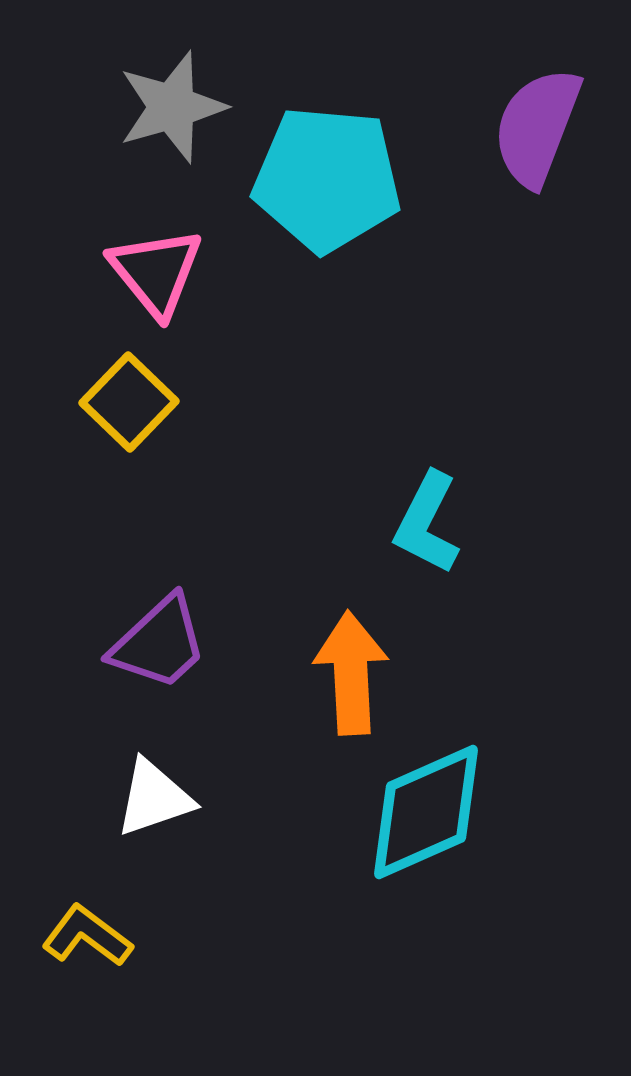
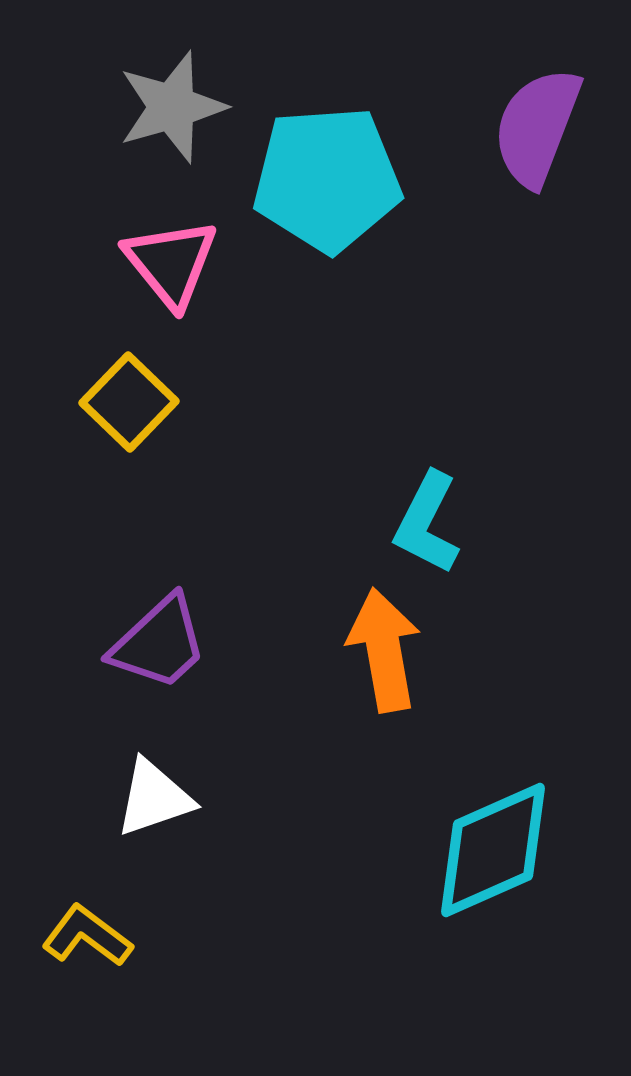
cyan pentagon: rotated 9 degrees counterclockwise
pink triangle: moved 15 px right, 9 px up
orange arrow: moved 33 px right, 23 px up; rotated 7 degrees counterclockwise
cyan diamond: moved 67 px right, 38 px down
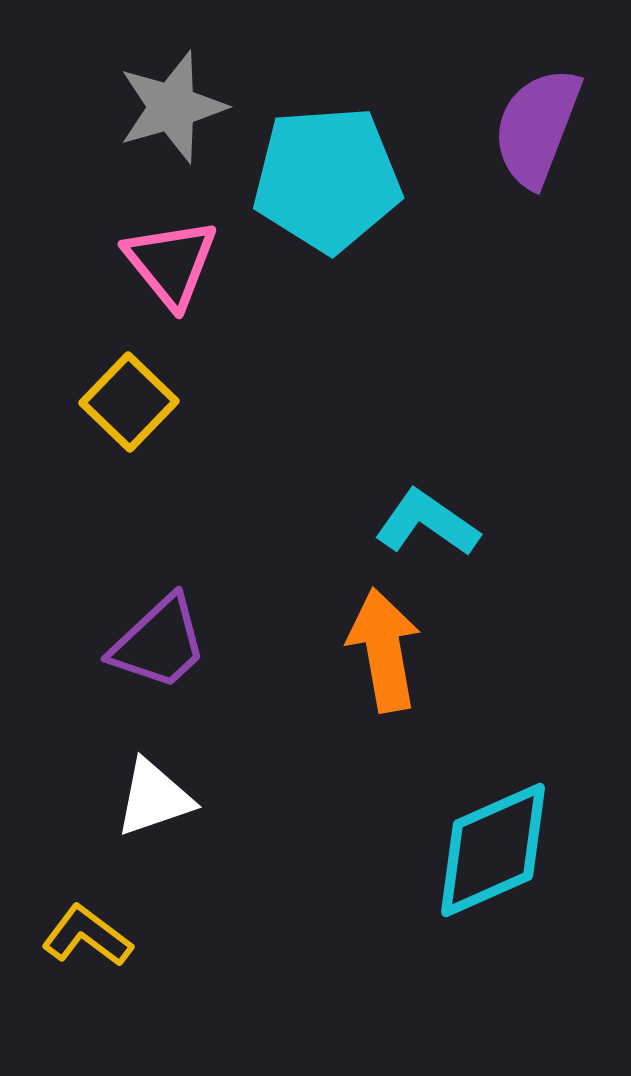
cyan L-shape: rotated 98 degrees clockwise
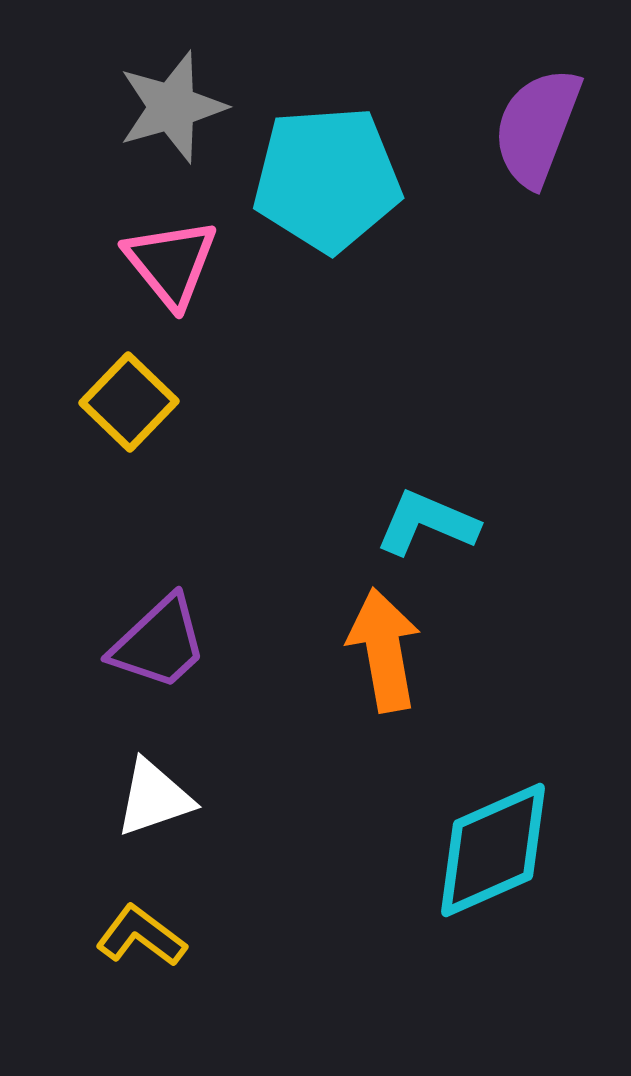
cyan L-shape: rotated 12 degrees counterclockwise
yellow L-shape: moved 54 px right
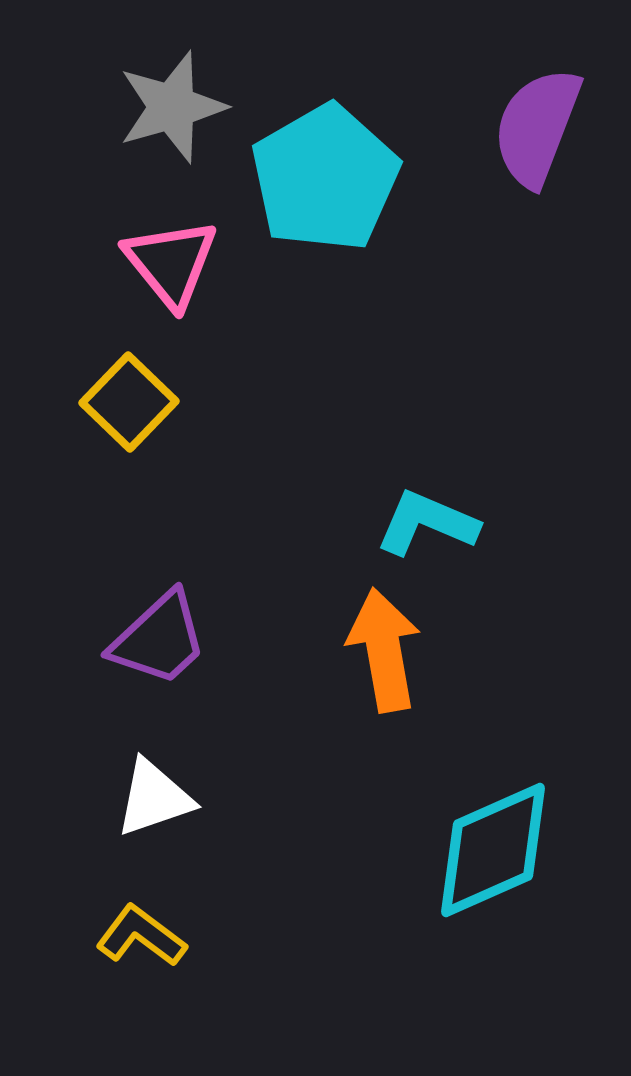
cyan pentagon: moved 2 px left, 1 px up; rotated 26 degrees counterclockwise
purple trapezoid: moved 4 px up
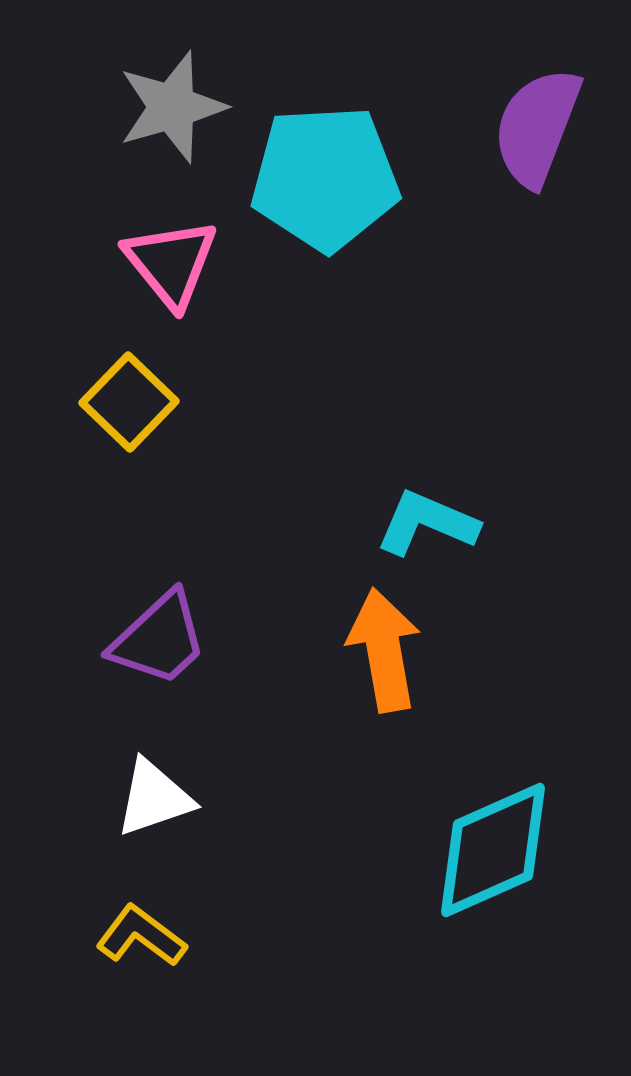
cyan pentagon: rotated 27 degrees clockwise
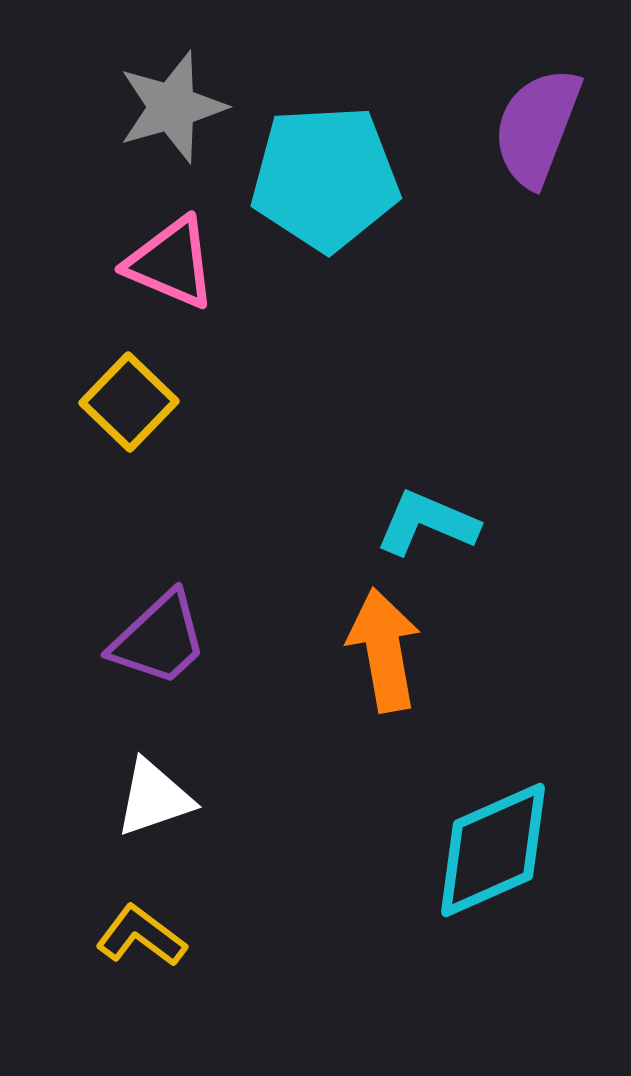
pink triangle: rotated 28 degrees counterclockwise
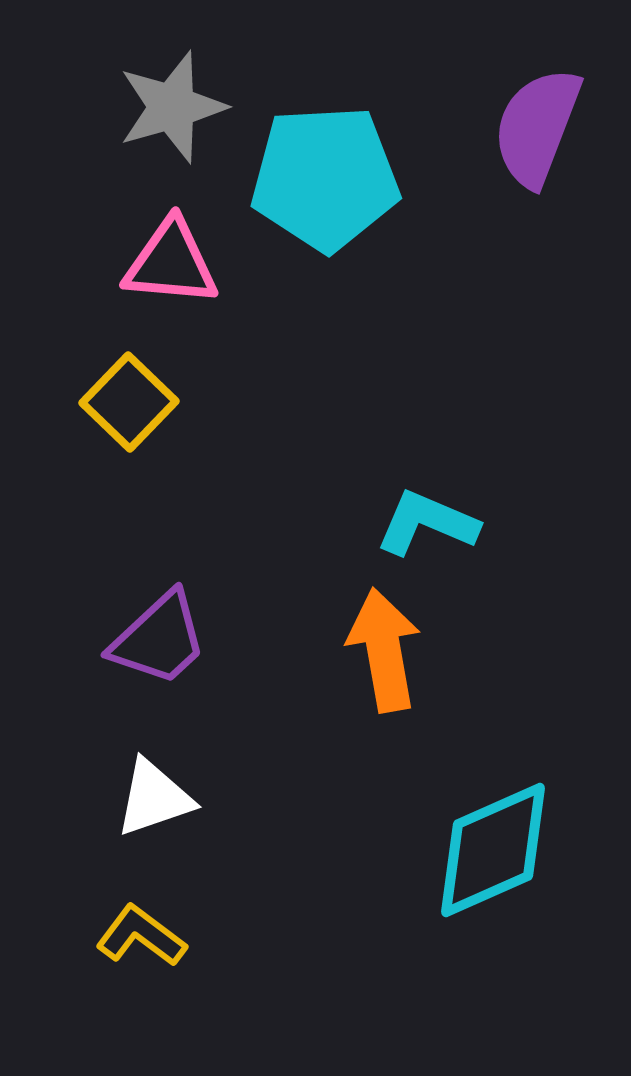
pink triangle: rotated 18 degrees counterclockwise
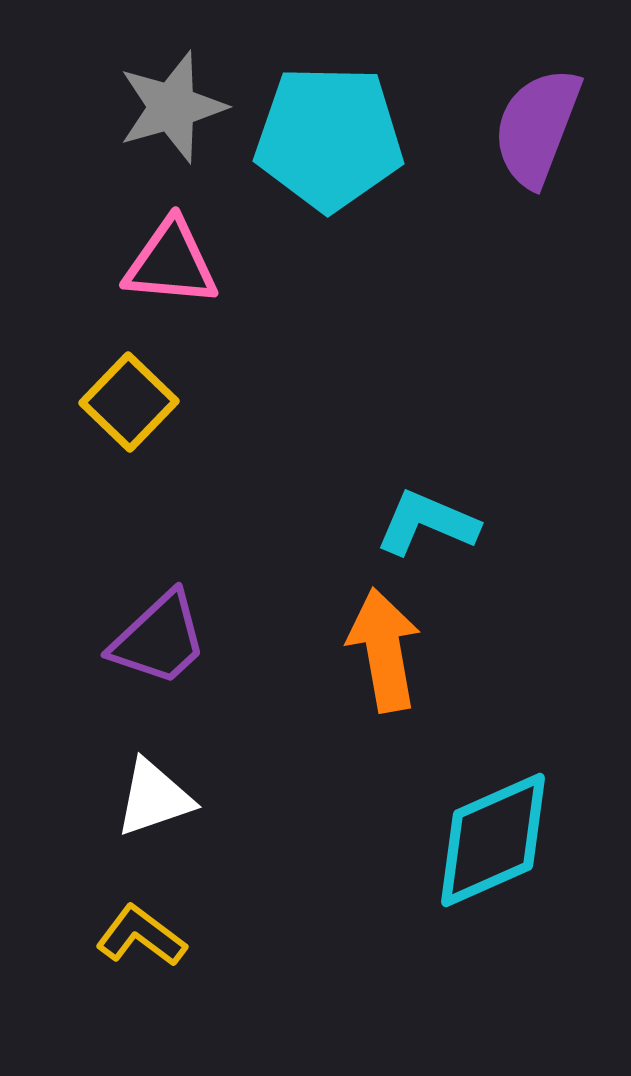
cyan pentagon: moved 4 px right, 40 px up; rotated 4 degrees clockwise
cyan diamond: moved 10 px up
